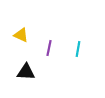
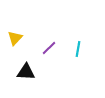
yellow triangle: moved 6 px left, 3 px down; rotated 49 degrees clockwise
purple line: rotated 35 degrees clockwise
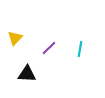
cyan line: moved 2 px right
black triangle: moved 1 px right, 2 px down
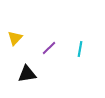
black triangle: rotated 12 degrees counterclockwise
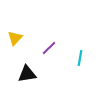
cyan line: moved 9 px down
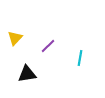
purple line: moved 1 px left, 2 px up
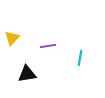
yellow triangle: moved 3 px left
purple line: rotated 35 degrees clockwise
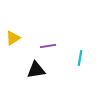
yellow triangle: moved 1 px right; rotated 14 degrees clockwise
black triangle: moved 9 px right, 4 px up
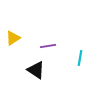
black triangle: rotated 42 degrees clockwise
